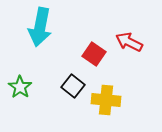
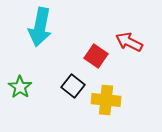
red square: moved 2 px right, 2 px down
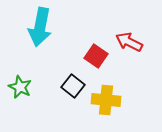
green star: rotated 10 degrees counterclockwise
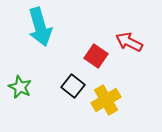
cyan arrow: rotated 27 degrees counterclockwise
yellow cross: rotated 36 degrees counterclockwise
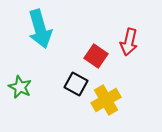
cyan arrow: moved 2 px down
red arrow: rotated 104 degrees counterclockwise
black square: moved 3 px right, 2 px up; rotated 10 degrees counterclockwise
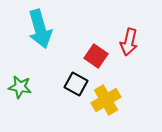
green star: rotated 15 degrees counterclockwise
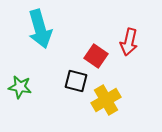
black square: moved 3 px up; rotated 15 degrees counterclockwise
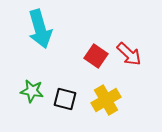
red arrow: moved 12 px down; rotated 60 degrees counterclockwise
black square: moved 11 px left, 18 px down
green star: moved 12 px right, 4 px down
